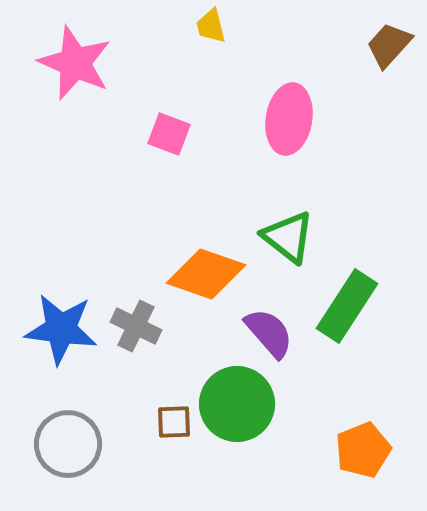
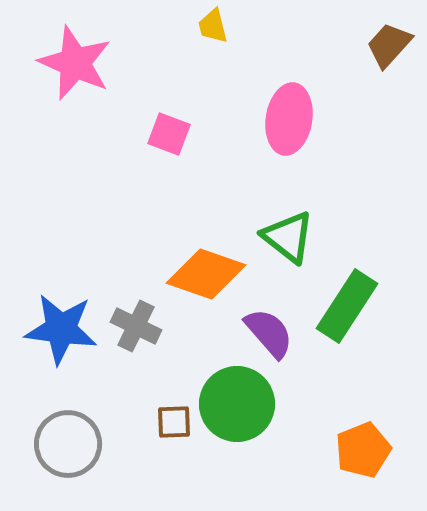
yellow trapezoid: moved 2 px right
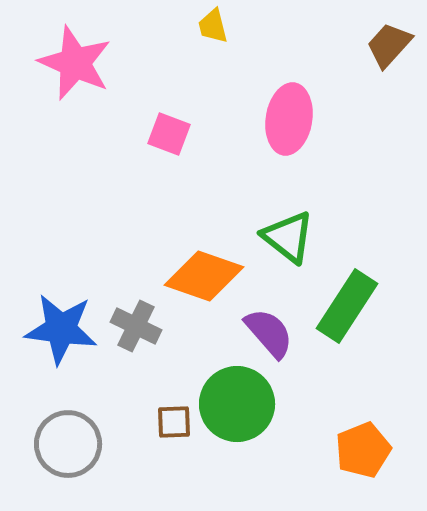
orange diamond: moved 2 px left, 2 px down
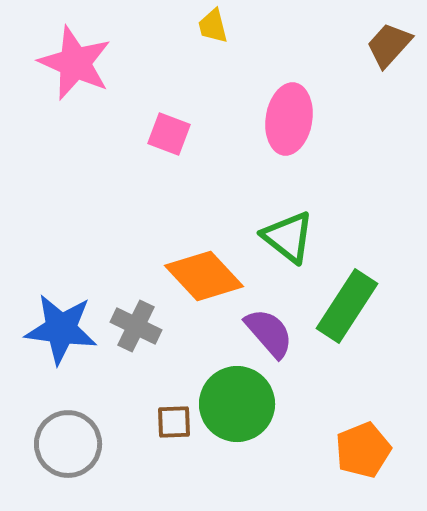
orange diamond: rotated 28 degrees clockwise
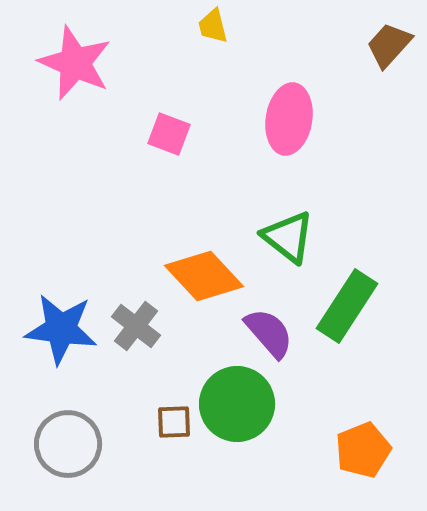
gray cross: rotated 12 degrees clockwise
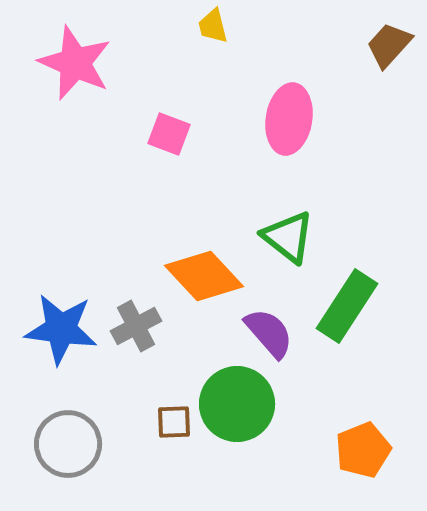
gray cross: rotated 24 degrees clockwise
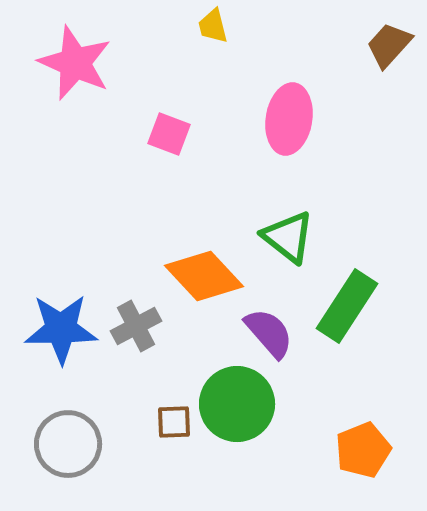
blue star: rotated 8 degrees counterclockwise
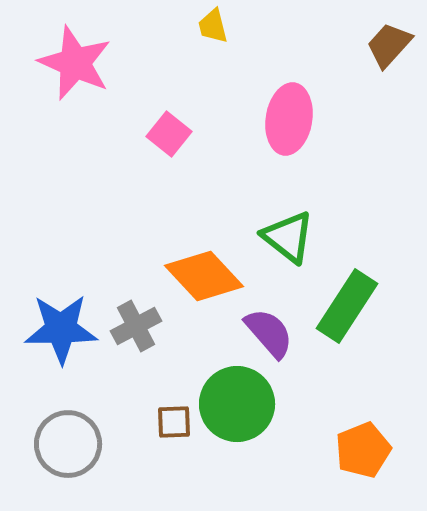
pink square: rotated 18 degrees clockwise
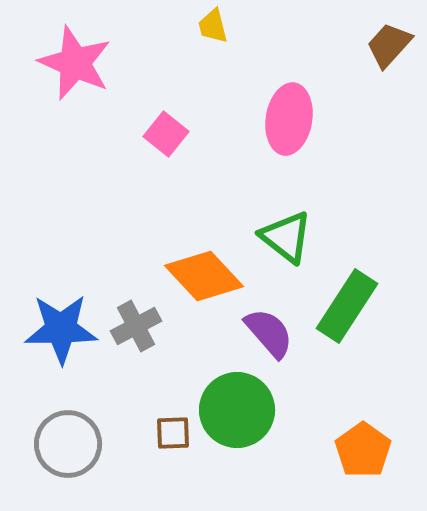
pink square: moved 3 px left
green triangle: moved 2 px left
green circle: moved 6 px down
brown square: moved 1 px left, 11 px down
orange pentagon: rotated 14 degrees counterclockwise
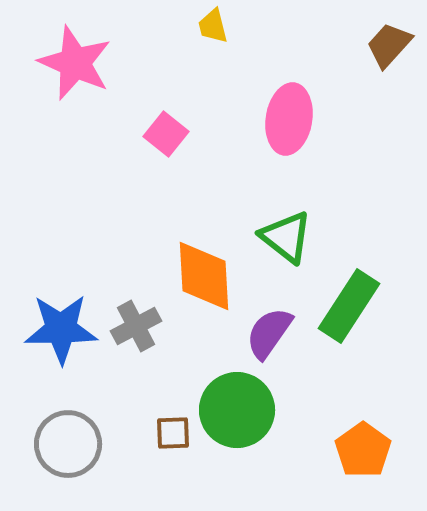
orange diamond: rotated 40 degrees clockwise
green rectangle: moved 2 px right
purple semicircle: rotated 104 degrees counterclockwise
